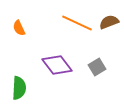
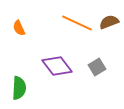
purple diamond: moved 1 px down
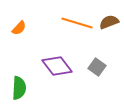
orange line: rotated 8 degrees counterclockwise
orange semicircle: rotated 112 degrees counterclockwise
gray square: rotated 24 degrees counterclockwise
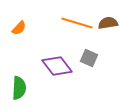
brown semicircle: moved 1 px left, 1 px down; rotated 12 degrees clockwise
gray square: moved 8 px left, 9 px up; rotated 12 degrees counterclockwise
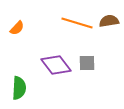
brown semicircle: moved 1 px right, 2 px up
orange semicircle: moved 2 px left
gray square: moved 2 px left, 5 px down; rotated 24 degrees counterclockwise
purple diamond: moved 1 px left, 1 px up
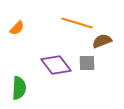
brown semicircle: moved 7 px left, 20 px down; rotated 12 degrees counterclockwise
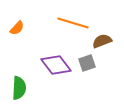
orange line: moved 4 px left
gray square: rotated 18 degrees counterclockwise
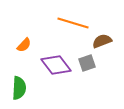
orange semicircle: moved 7 px right, 17 px down
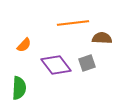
orange line: rotated 24 degrees counterclockwise
brown semicircle: moved 3 px up; rotated 24 degrees clockwise
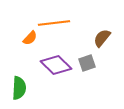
orange line: moved 19 px left
brown semicircle: rotated 54 degrees counterclockwise
orange semicircle: moved 6 px right, 7 px up
purple diamond: rotated 8 degrees counterclockwise
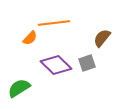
green semicircle: rotated 125 degrees counterclockwise
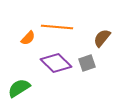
orange line: moved 3 px right, 4 px down; rotated 12 degrees clockwise
orange semicircle: moved 2 px left
purple diamond: moved 2 px up
